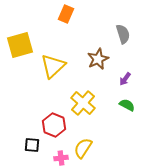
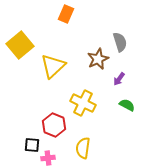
gray semicircle: moved 3 px left, 8 px down
yellow square: rotated 24 degrees counterclockwise
purple arrow: moved 6 px left
yellow cross: rotated 15 degrees counterclockwise
yellow semicircle: rotated 25 degrees counterclockwise
pink cross: moved 13 px left
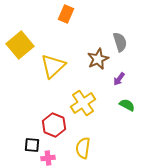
yellow cross: rotated 30 degrees clockwise
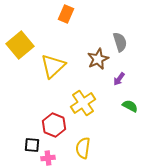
green semicircle: moved 3 px right, 1 px down
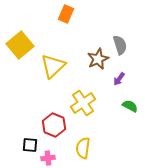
gray semicircle: moved 3 px down
black square: moved 2 px left
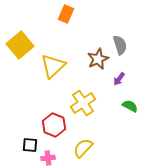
yellow semicircle: rotated 35 degrees clockwise
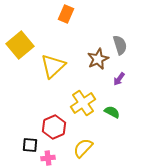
green semicircle: moved 18 px left, 6 px down
red hexagon: moved 2 px down; rotated 15 degrees clockwise
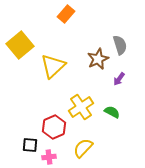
orange rectangle: rotated 18 degrees clockwise
yellow cross: moved 2 px left, 4 px down
pink cross: moved 1 px right, 1 px up
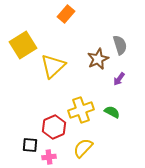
yellow square: moved 3 px right; rotated 8 degrees clockwise
yellow cross: moved 3 px down; rotated 15 degrees clockwise
